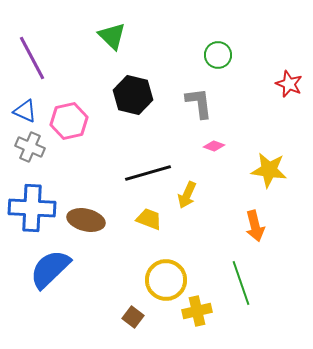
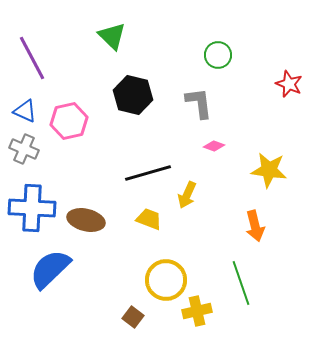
gray cross: moved 6 px left, 2 px down
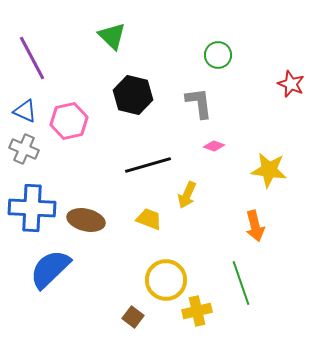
red star: moved 2 px right
black line: moved 8 px up
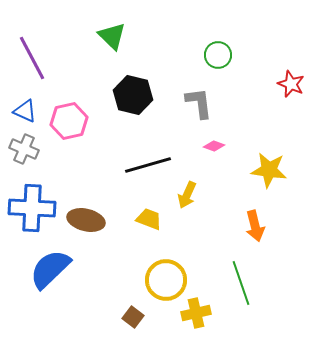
yellow cross: moved 1 px left, 2 px down
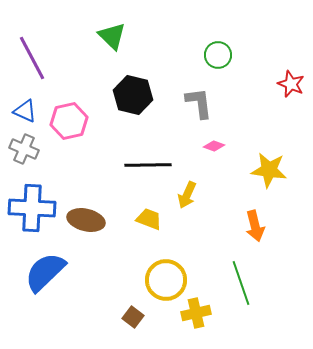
black line: rotated 15 degrees clockwise
blue semicircle: moved 5 px left, 3 px down
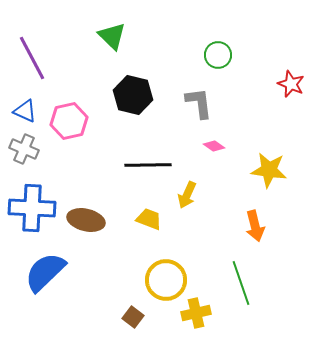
pink diamond: rotated 15 degrees clockwise
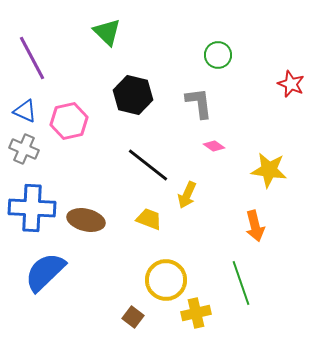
green triangle: moved 5 px left, 4 px up
black line: rotated 39 degrees clockwise
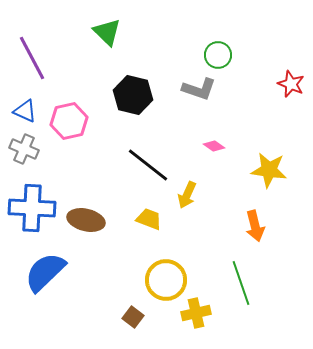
gray L-shape: moved 14 px up; rotated 116 degrees clockwise
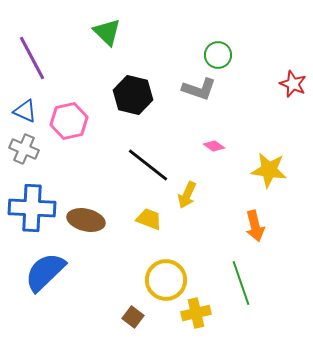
red star: moved 2 px right
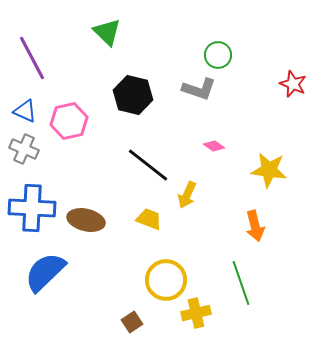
brown square: moved 1 px left, 5 px down; rotated 20 degrees clockwise
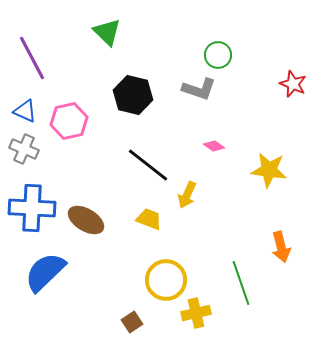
brown ellipse: rotated 18 degrees clockwise
orange arrow: moved 26 px right, 21 px down
